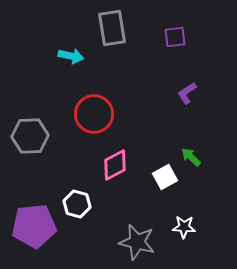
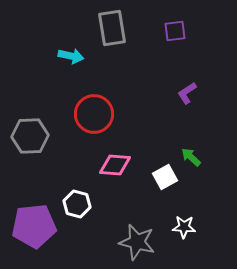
purple square: moved 6 px up
pink diamond: rotated 32 degrees clockwise
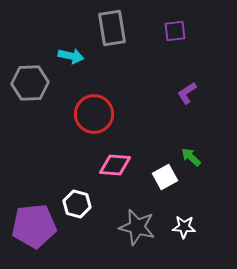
gray hexagon: moved 53 px up
gray star: moved 15 px up
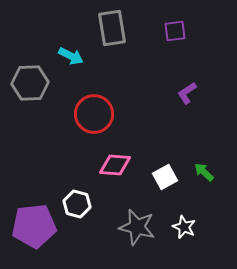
cyan arrow: rotated 15 degrees clockwise
green arrow: moved 13 px right, 15 px down
white star: rotated 20 degrees clockwise
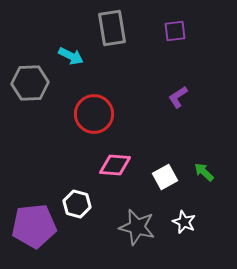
purple L-shape: moved 9 px left, 4 px down
white star: moved 5 px up
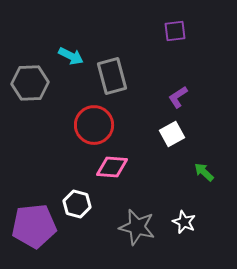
gray rectangle: moved 48 px down; rotated 6 degrees counterclockwise
red circle: moved 11 px down
pink diamond: moved 3 px left, 2 px down
white square: moved 7 px right, 43 px up
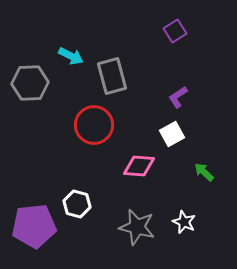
purple square: rotated 25 degrees counterclockwise
pink diamond: moved 27 px right, 1 px up
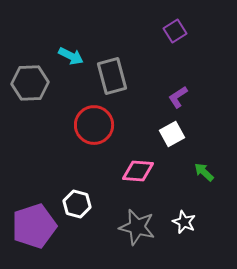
pink diamond: moved 1 px left, 5 px down
purple pentagon: rotated 12 degrees counterclockwise
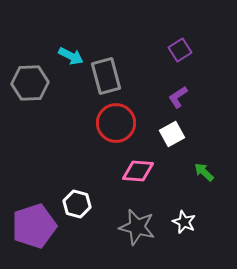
purple square: moved 5 px right, 19 px down
gray rectangle: moved 6 px left
red circle: moved 22 px right, 2 px up
